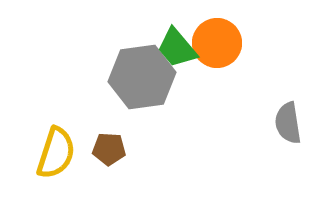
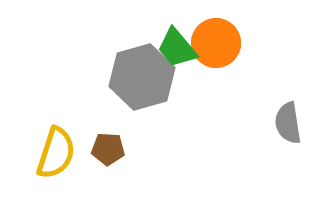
orange circle: moved 1 px left
gray hexagon: rotated 8 degrees counterclockwise
brown pentagon: moved 1 px left
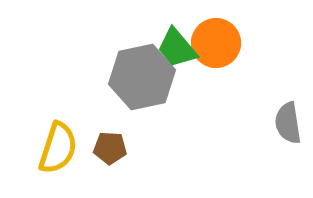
gray hexagon: rotated 4 degrees clockwise
brown pentagon: moved 2 px right, 1 px up
yellow semicircle: moved 2 px right, 5 px up
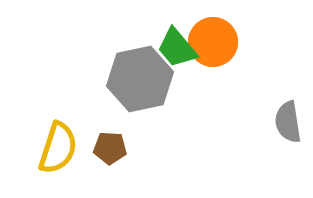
orange circle: moved 3 px left, 1 px up
gray hexagon: moved 2 px left, 2 px down
gray semicircle: moved 1 px up
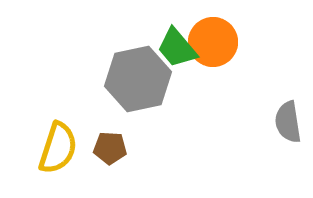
gray hexagon: moved 2 px left
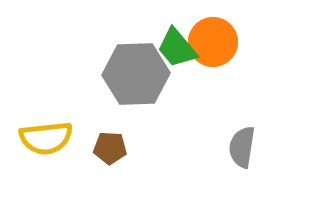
gray hexagon: moved 2 px left, 5 px up; rotated 10 degrees clockwise
gray semicircle: moved 46 px left, 25 px down; rotated 18 degrees clockwise
yellow semicircle: moved 12 px left, 10 px up; rotated 66 degrees clockwise
